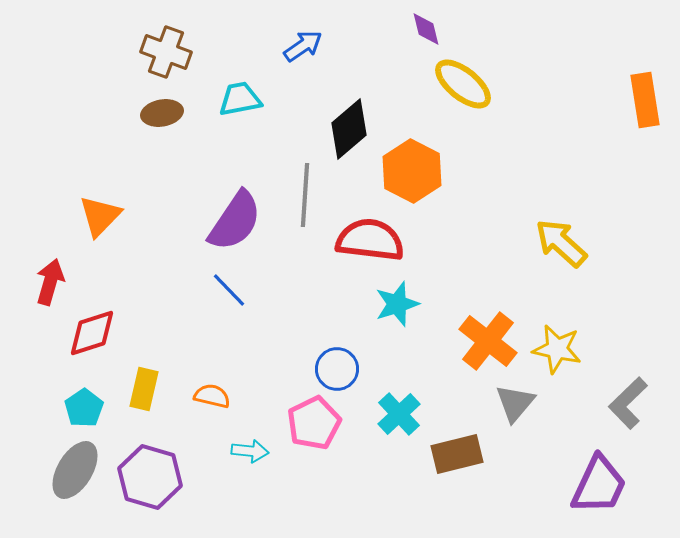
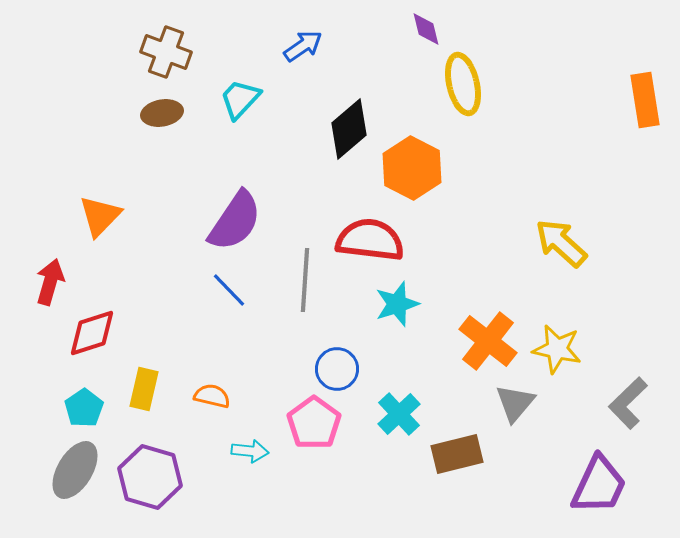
yellow ellipse: rotated 38 degrees clockwise
cyan trapezoid: rotated 36 degrees counterclockwise
orange hexagon: moved 3 px up
gray line: moved 85 px down
pink pentagon: rotated 10 degrees counterclockwise
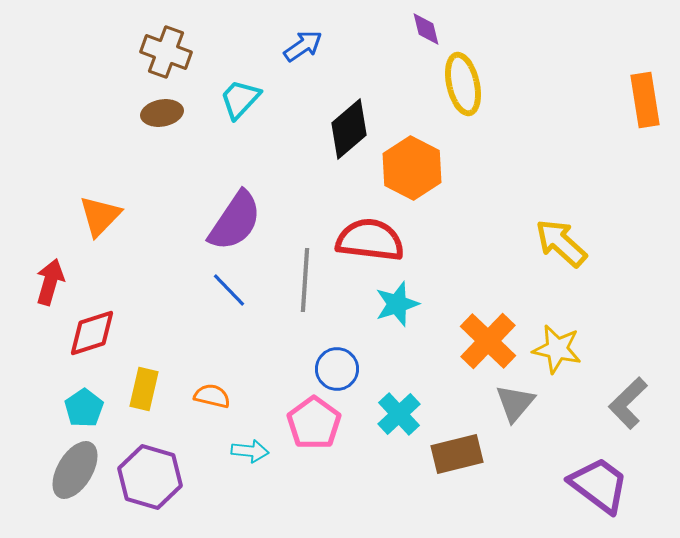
orange cross: rotated 6 degrees clockwise
purple trapezoid: rotated 78 degrees counterclockwise
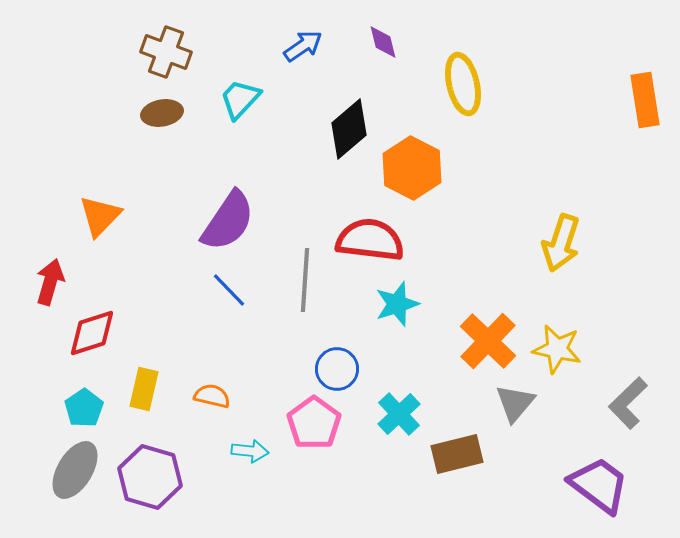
purple diamond: moved 43 px left, 13 px down
purple semicircle: moved 7 px left
yellow arrow: rotated 114 degrees counterclockwise
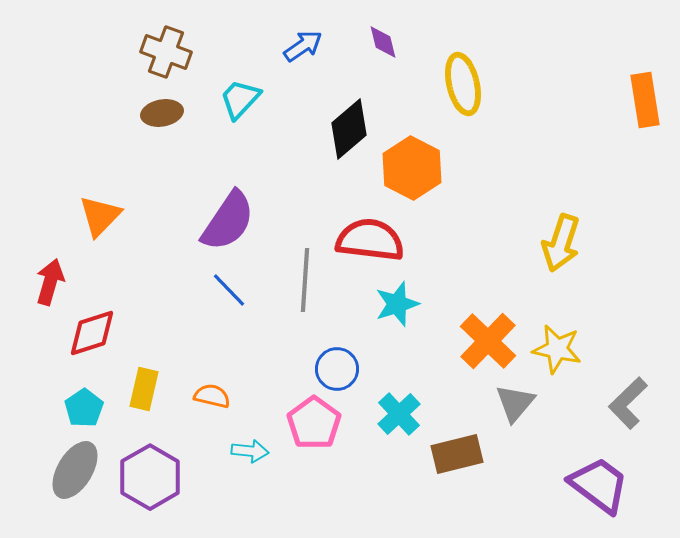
purple hexagon: rotated 14 degrees clockwise
